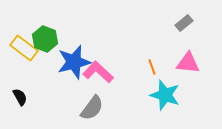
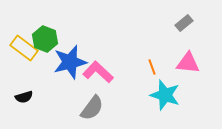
blue star: moved 4 px left
black semicircle: moved 4 px right; rotated 102 degrees clockwise
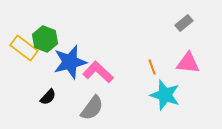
black semicircle: moved 24 px right; rotated 30 degrees counterclockwise
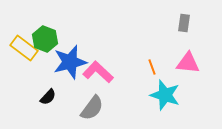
gray rectangle: rotated 42 degrees counterclockwise
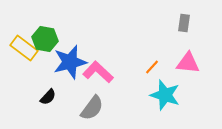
green hexagon: rotated 10 degrees counterclockwise
orange line: rotated 63 degrees clockwise
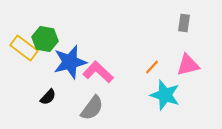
pink triangle: moved 2 px down; rotated 20 degrees counterclockwise
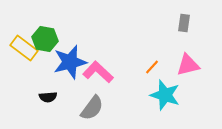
black semicircle: rotated 42 degrees clockwise
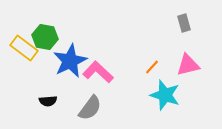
gray rectangle: rotated 24 degrees counterclockwise
green hexagon: moved 2 px up
blue star: moved 1 px up; rotated 12 degrees counterclockwise
black semicircle: moved 4 px down
gray semicircle: moved 2 px left
